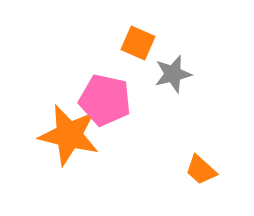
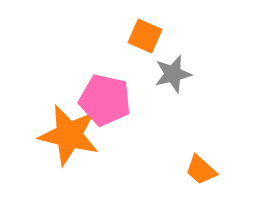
orange square: moved 7 px right, 7 px up
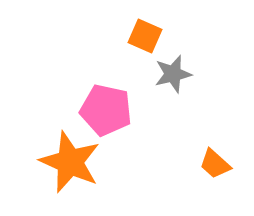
pink pentagon: moved 1 px right, 10 px down
orange star: moved 1 px right, 27 px down; rotated 10 degrees clockwise
orange trapezoid: moved 14 px right, 6 px up
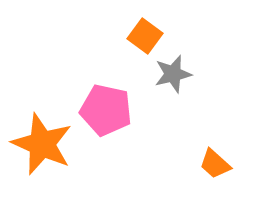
orange square: rotated 12 degrees clockwise
orange star: moved 28 px left, 18 px up
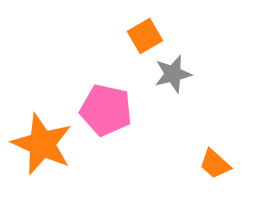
orange square: rotated 24 degrees clockwise
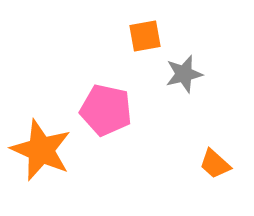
orange square: rotated 20 degrees clockwise
gray star: moved 11 px right
orange star: moved 1 px left, 6 px down
